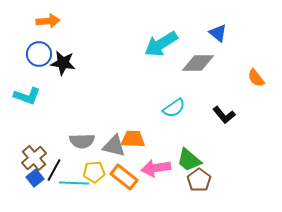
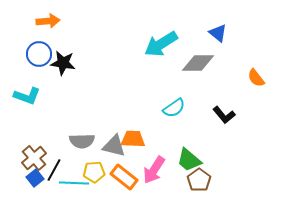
pink arrow: moved 2 px left, 2 px down; rotated 48 degrees counterclockwise
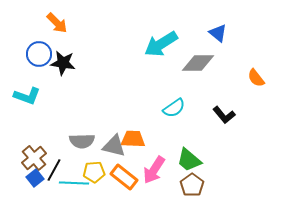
orange arrow: moved 9 px right, 2 px down; rotated 50 degrees clockwise
brown pentagon: moved 7 px left, 5 px down
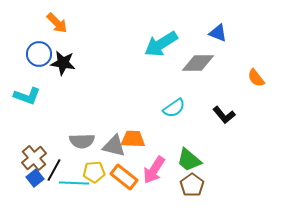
blue triangle: rotated 18 degrees counterclockwise
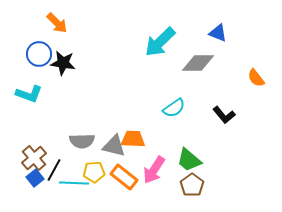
cyan arrow: moved 1 px left, 2 px up; rotated 12 degrees counterclockwise
cyan L-shape: moved 2 px right, 2 px up
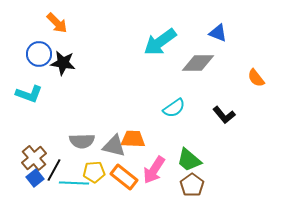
cyan arrow: rotated 8 degrees clockwise
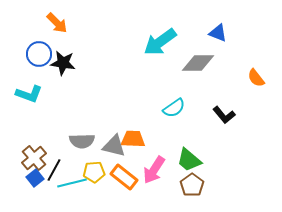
cyan line: moved 2 px left; rotated 16 degrees counterclockwise
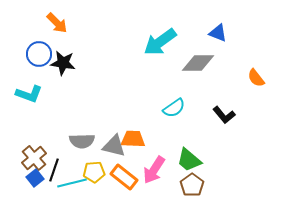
black line: rotated 10 degrees counterclockwise
